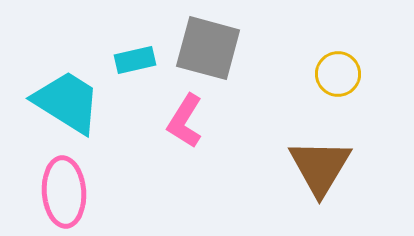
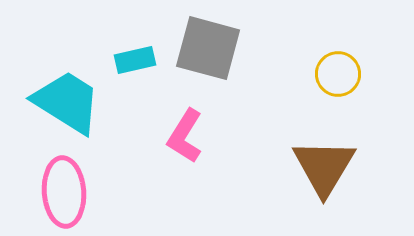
pink L-shape: moved 15 px down
brown triangle: moved 4 px right
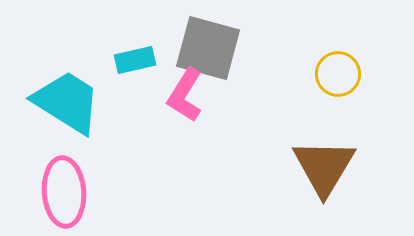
pink L-shape: moved 41 px up
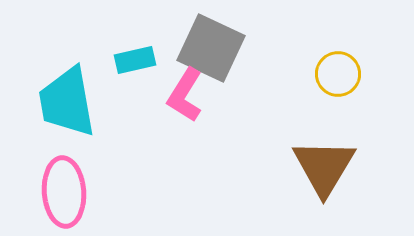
gray square: moved 3 px right; rotated 10 degrees clockwise
cyan trapezoid: rotated 132 degrees counterclockwise
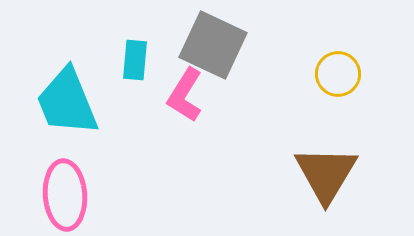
gray square: moved 2 px right, 3 px up
cyan rectangle: rotated 72 degrees counterclockwise
cyan trapezoid: rotated 12 degrees counterclockwise
brown triangle: moved 2 px right, 7 px down
pink ellipse: moved 1 px right, 3 px down
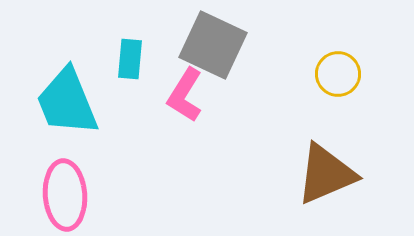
cyan rectangle: moved 5 px left, 1 px up
brown triangle: rotated 36 degrees clockwise
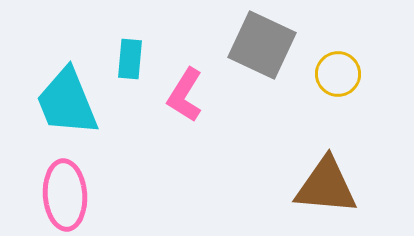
gray square: moved 49 px right
brown triangle: moved 12 px down; rotated 28 degrees clockwise
